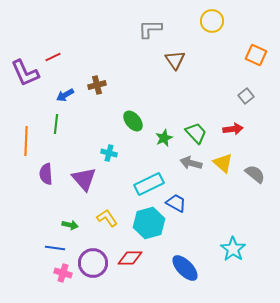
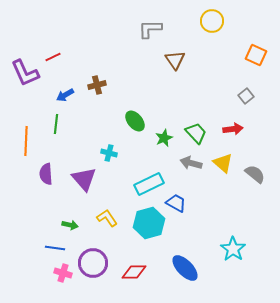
green ellipse: moved 2 px right
red diamond: moved 4 px right, 14 px down
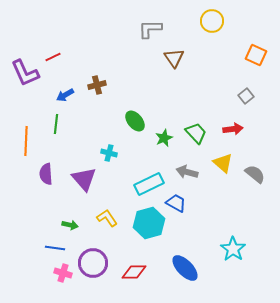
brown triangle: moved 1 px left, 2 px up
gray arrow: moved 4 px left, 9 px down
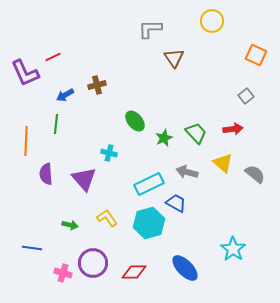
blue line: moved 23 px left
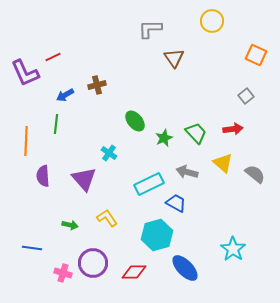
cyan cross: rotated 21 degrees clockwise
purple semicircle: moved 3 px left, 2 px down
cyan hexagon: moved 8 px right, 12 px down
